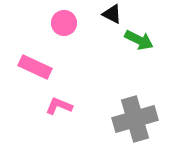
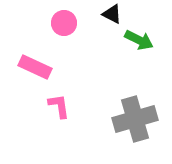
pink L-shape: rotated 60 degrees clockwise
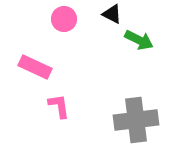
pink circle: moved 4 px up
gray cross: moved 1 px right, 1 px down; rotated 9 degrees clockwise
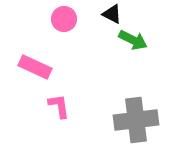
green arrow: moved 6 px left
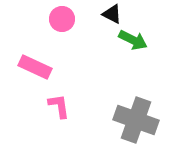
pink circle: moved 2 px left
gray cross: rotated 27 degrees clockwise
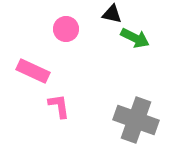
black triangle: rotated 15 degrees counterclockwise
pink circle: moved 4 px right, 10 px down
green arrow: moved 2 px right, 2 px up
pink rectangle: moved 2 px left, 4 px down
